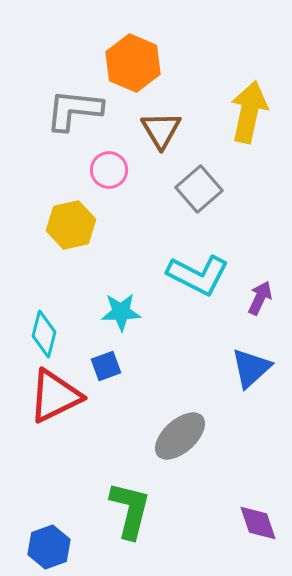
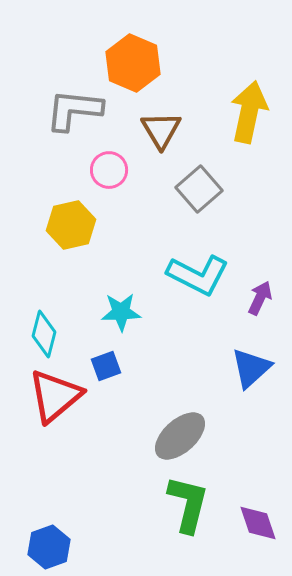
red triangle: rotated 14 degrees counterclockwise
green L-shape: moved 58 px right, 6 px up
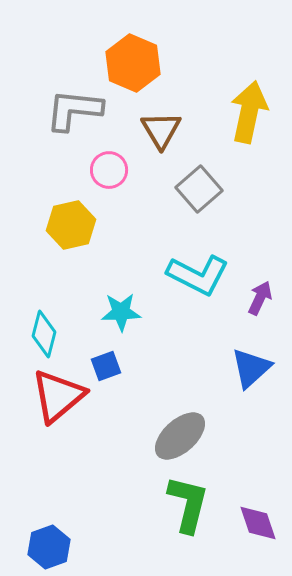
red triangle: moved 3 px right
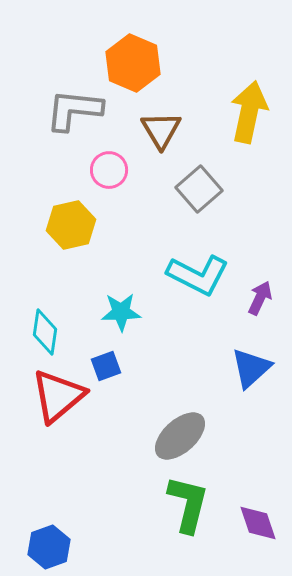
cyan diamond: moved 1 px right, 2 px up; rotated 6 degrees counterclockwise
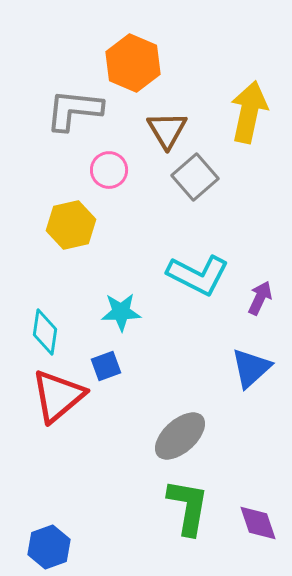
brown triangle: moved 6 px right
gray square: moved 4 px left, 12 px up
green L-shape: moved 3 px down; rotated 4 degrees counterclockwise
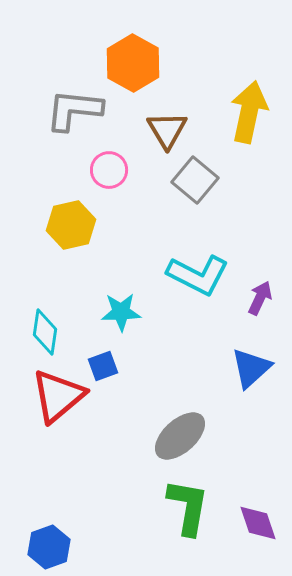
orange hexagon: rotated 6 degrees clockwise
gray square: moved 3 px down; rotated 9 degrees counterclockwise
blue square: moved 3 px left
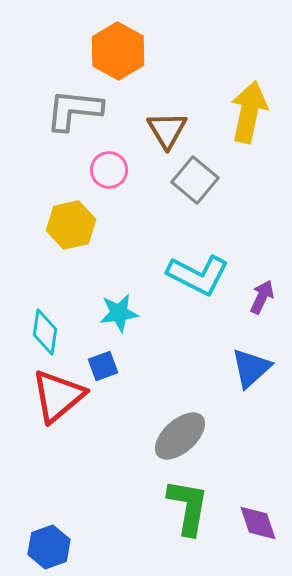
orange hexagon: moved 15 px left, 12 px up
purple arrow: moved 2 px right, 1 px up
cyan star: moved 2 px left, 1 px down; rotated 6 degrees counterclockwise
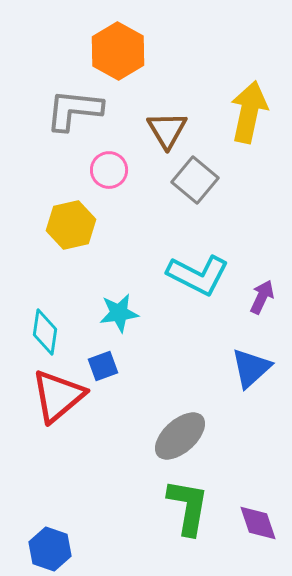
blue hexagon: moved 1 px right, 2 px down; rotated 21 degrees counterclockwise
